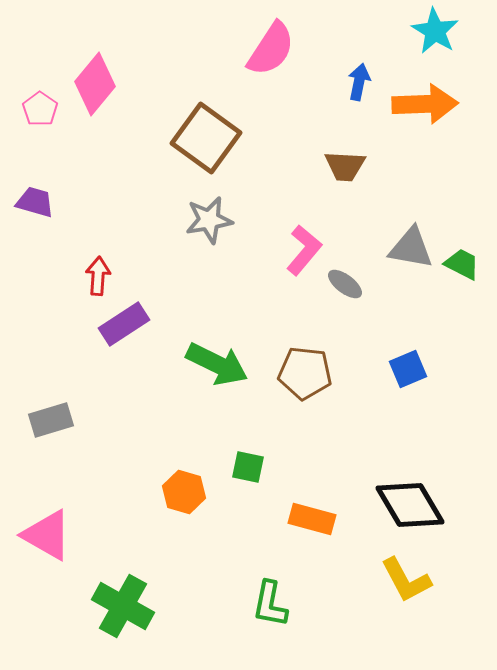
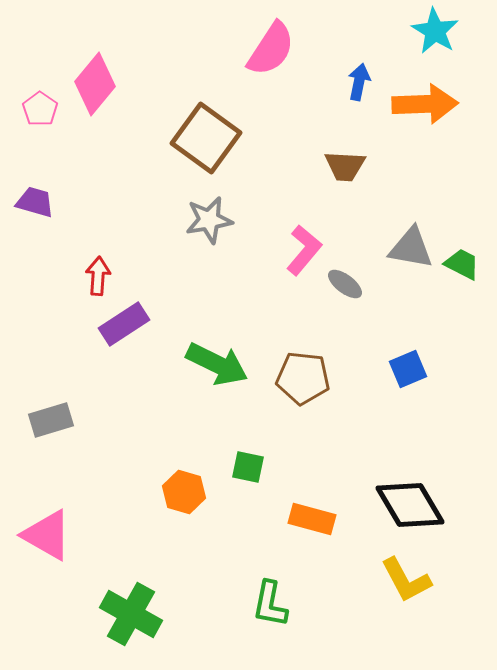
brown pentagon: moved 2 px left, 5 px down
green cross: moved 8 px right, 8 px down
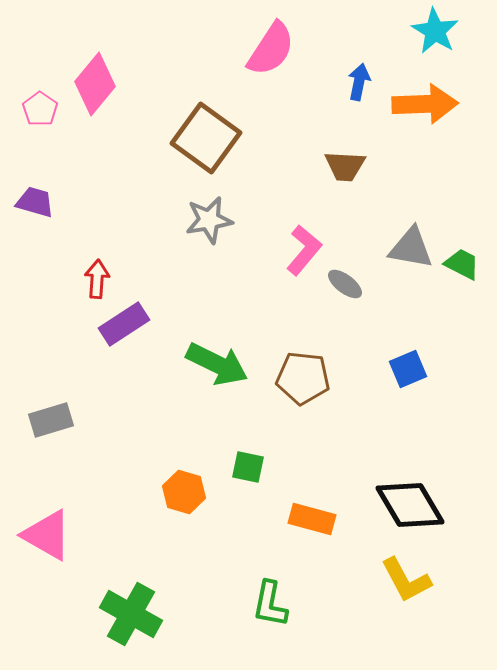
red arrow: moved 1 px left, 3 px down
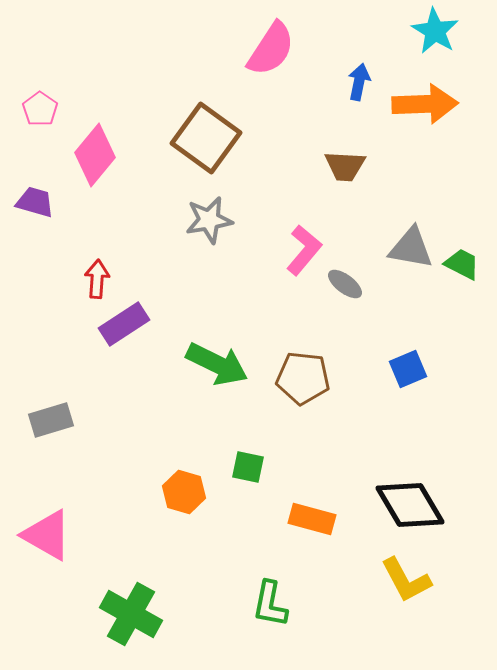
pink diamond: moved 71 px down
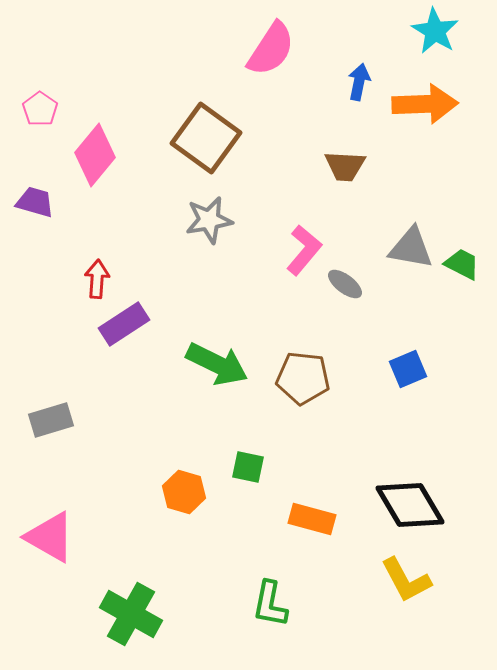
pink triangle: moved 3 px right, 2 px down
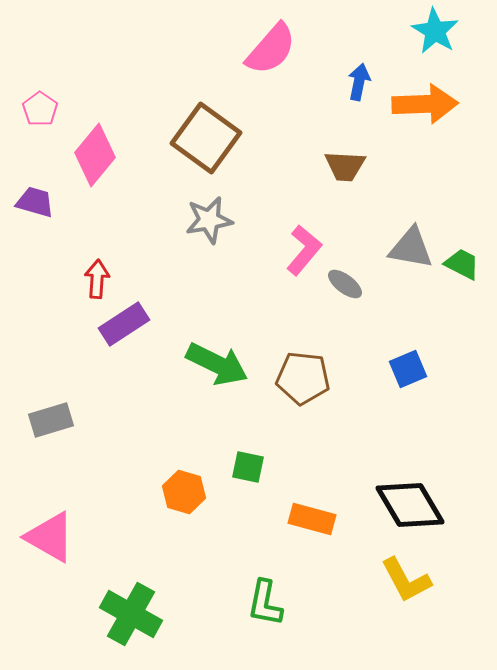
pink semicircle: rotated 8 degrees clockwise
green L-shape: moved 5 px left, 1 px up
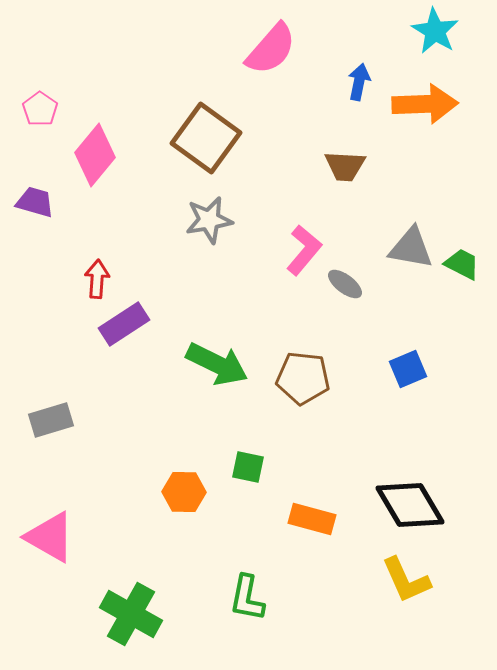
orange hexagon: rotated 15 degrees counterclockwise
yellow L-shape: rotated 4 degrees clockwise
green L-shape: moved 18 px left, 5 px up
